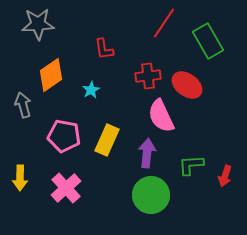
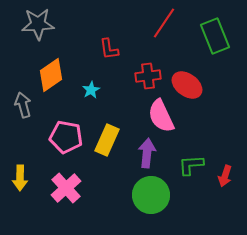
green rectangle: moved 7 px right, 5 px up; rotated 8 degrees clockwise
red L-shape: moved 5 px right
pink pentagon: moved 2 px right, 1 px down
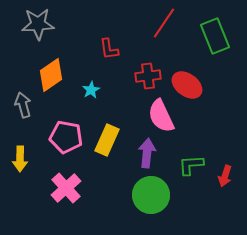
yellow arrow: moved 19 px up
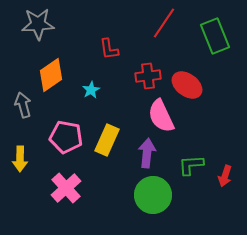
green circle: moved 2 px right
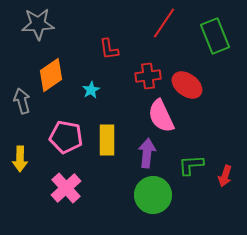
gray arrow: moved 1 px left, 4 px up
yellow rectangle: rotated 24 degrees counterclockwise
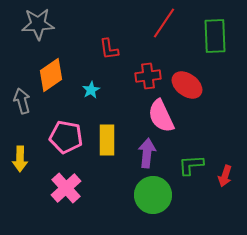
green rectangle: rotated 20 degrees clockwise
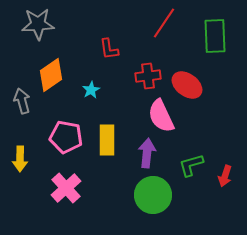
green L-shape: rotated 12 degrees counterclockwise
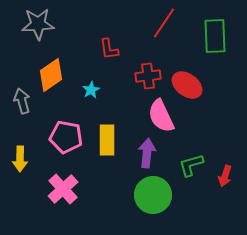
pink cross: moved 3 px left, 1 px down
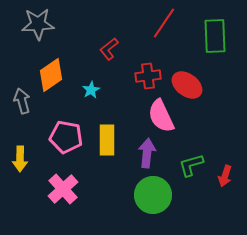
red L-shape: rotated 60 degrees clockwise
